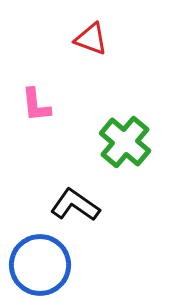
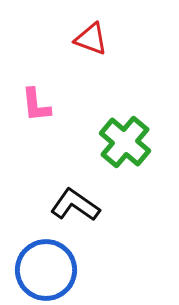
blue circle: moved 6 px right, 5 px down
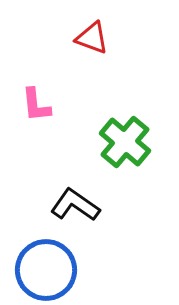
red triangle: moved 1 px right, 1 px up
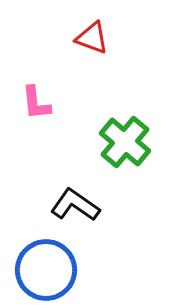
pink L-shape: moved 2 px up
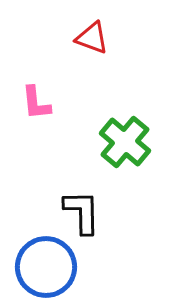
black L-shape: moved 7 px right, 7 px down; rotated 54 degrees clockwise
blue circle: moved 3 px up
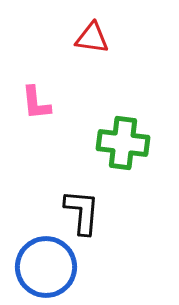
red triangle: rotated 12 degrees counterclockwise
green cross: moved 2 px left, 1 px down; rotated 33 degrees counterclockwise
black L-shape: rotated 6 degrees clockwise
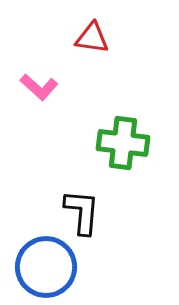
pink L-shape: moved 3 px right, 16 px up; rotated 42 degrees counterclockwise
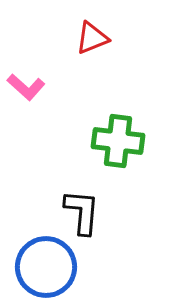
red triangle: rotated 30 degrees counterclockwise
pink L-shape: moved 13 px left
green cross: moved 5 px left, 2 px up
